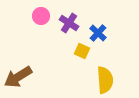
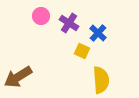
yellow semicircle: moved 4 px left
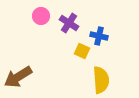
blue cross: moved 1 px right, 3 px down; rotated 30 degrees counterclockwise
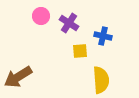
blue cross: moved 4 px right
yellow square: moved 2 px left; rotated 28 degrees counterclockwise
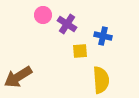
pink circle: moved 2 px right, 1 px up
purple cross: moved 2 px left, 1 px down
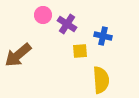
brown arrow: moved 22 px up; rotated 8 degrees counterclockwise
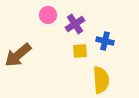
pink circle: moved 5 px right
purple cross: moved 8 px right; rotated 24 degrees clockwise
blue cross: moved 2 px right, 5 px down
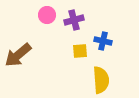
pink circle: moved 1 px left
purple cross: moved 1 px left, 4 px up; rotated 18 degrees clockwise
blue cross: moved 2 px left
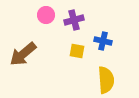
pink circle: moved 1 px left
yellow square: moved 3 px left; rotated 14 degrees clockwise
brown arrow: moved 5 px right, 1 px up
yellow semicircle: moved 5 px right
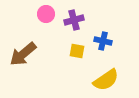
pink circle: moved 1 px up
yellow semicircle: rotated 60 degrees clockwise
